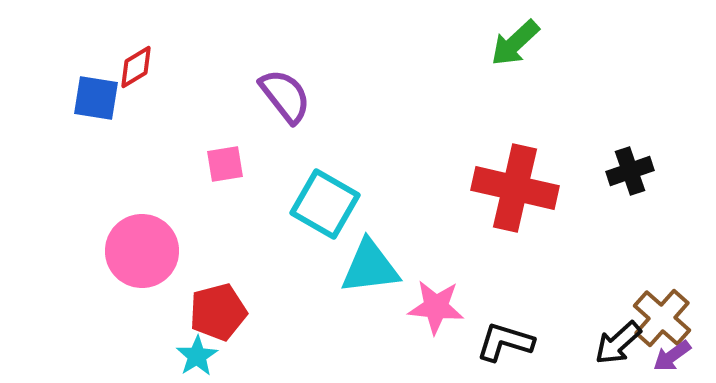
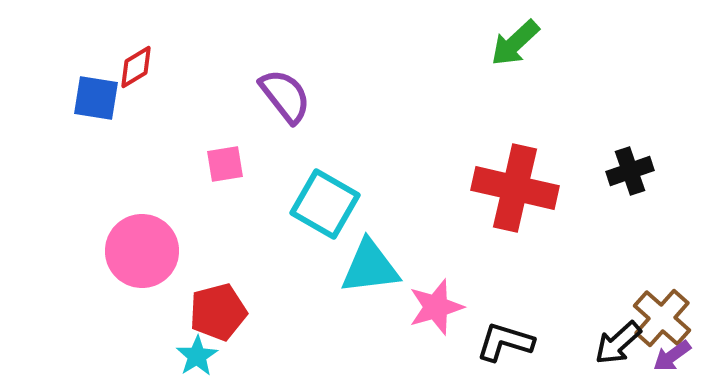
pink star: rotated 22 degrees counterclockwise
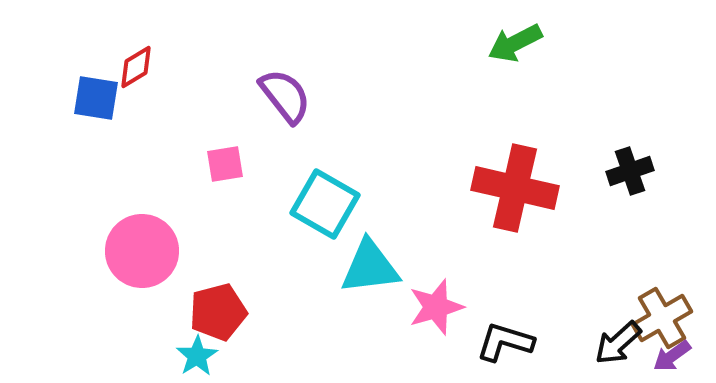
green arrow: rotated 16 degrees clockwise
brown cross: rotated 18 degrees clockwise
